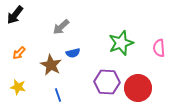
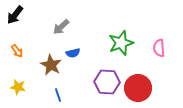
orange arrow: moved 2 px left, 2 px up; rotated 80 degrees counterclockwise
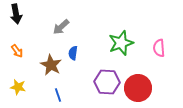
black arrow: moved 1 px right, 1 px up; rotated 48 degrees counterclockwise
blue semicircle: rotated 112 degrees clockwise
